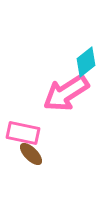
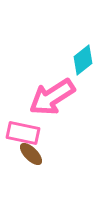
cyan diamond: moved 3 px left, 2 px up
pink arrow: moved 14 px left, 4 px down
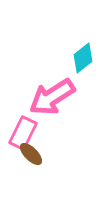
cyan diamond: moved 2 px up
pink rectangle: rotated 76 degrees counterclockwise
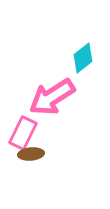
brown ellipse: rotated 50 degrees counterclockwise
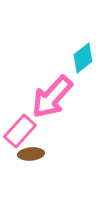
pink arrow: rotated 15 degrees counterclockwise
pink rectangle: moved 3 px left, 2 px up; rotated 16 degrees clockwise
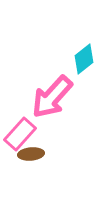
cyan diamond: moved 1 px right, 1 px down
pink rectangle: moved 3 px down
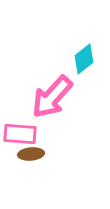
pink rectangle: rotated 52 degrees clockwise
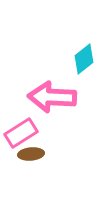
pink arrow: rotated 51 degrees clockwise
pink rectangle: moved 1 px right, 1 px up; rotated 36 degrees counterclockwise
